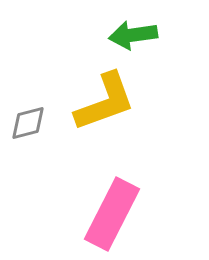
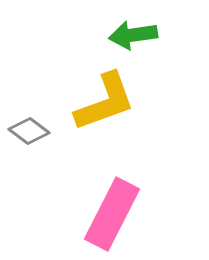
gray diamond: moved 1 px right, 8 px down; rotated 51 degrees clockwise
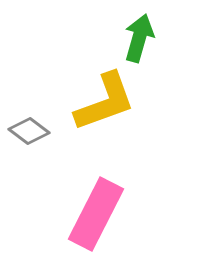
green arrow: moved 6 px right, 3 px down; rotated 114 degrees clockwise
pink rectangle: moved 16 px left
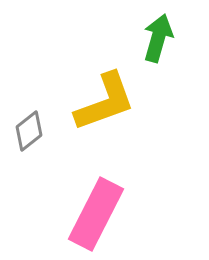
green arrow: moved 19 px right
gray diamond: rotated 75 degrees counterclockwise
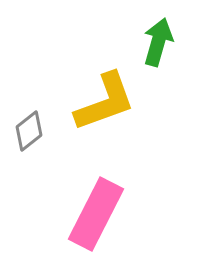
green arrow: moved 4 px down
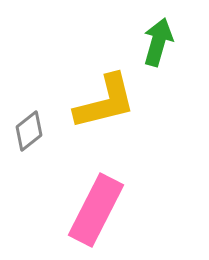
yellow L-shape: rotated 6 degrees clockwise
pink rectangle: moved 4 px up
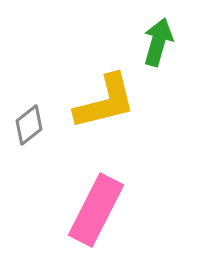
gray diamond: moved 6 px up
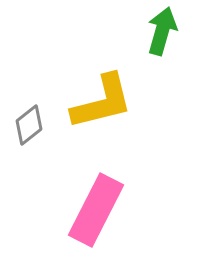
green arrow: moved 4 px right, 11 px up
yellow L-shape: moved 3 px left
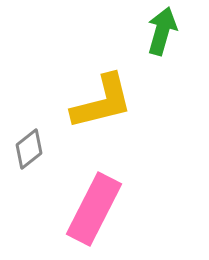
gray diamond: moved 24 px down
pink rectangle: moved 2 px left, 1 px up
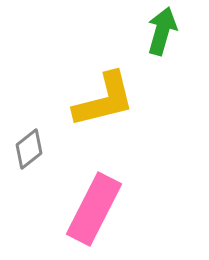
yellow L-shape: moved 2 px right, 2 px up
